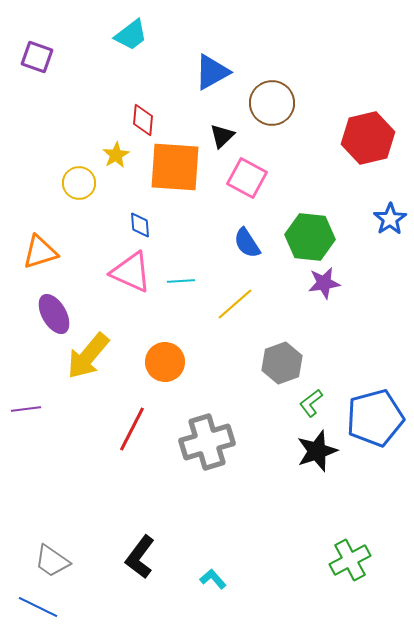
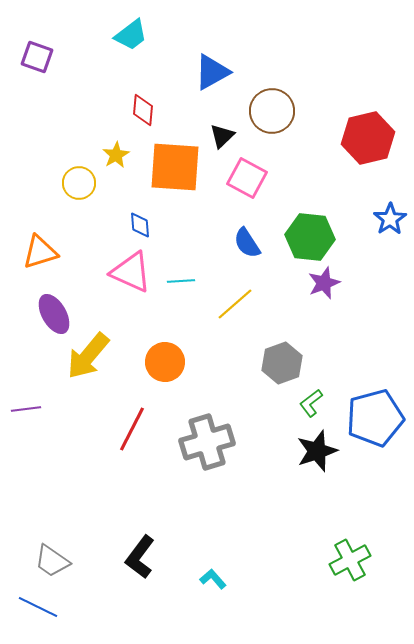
brown circle: moved 8 px down
red diamond: moved 10 px up
purple star: rotated 12 degrees counterclockwise
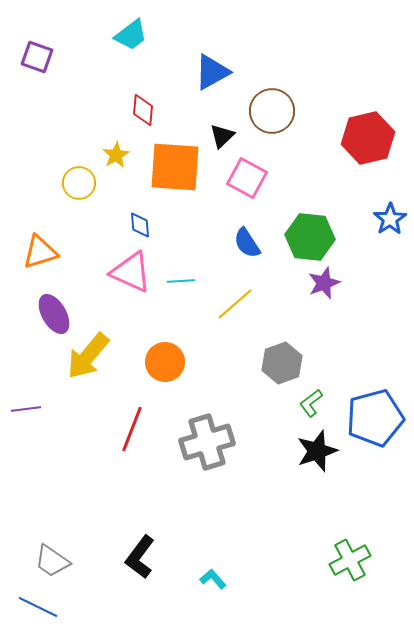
red line: rotated 6 degrees counterclockwise
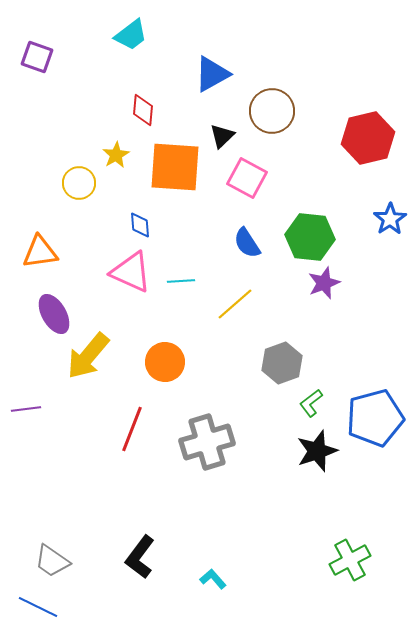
blue triangle: moved 2 px down
orange triangle: rotated 9 degrees clockwise
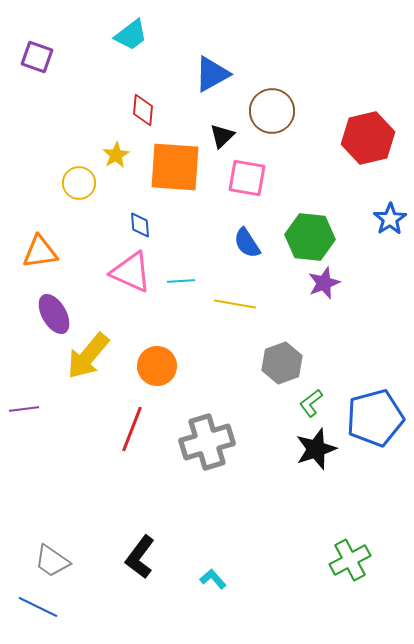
pink square: rotated 18 degrees counterclockwise
yellow line: rotated 51 degrees clockwise
orange circle: moved 8 px left, 4 px down
purple line: moved 2 px left
black star: moved 1 px left, 2 px up
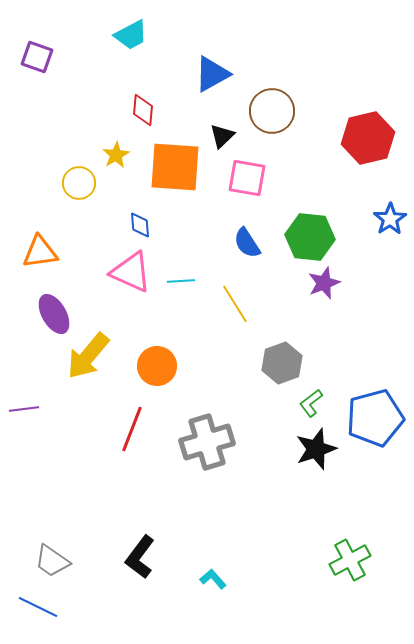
cyan trapezoid: rotated 9 degrees clockwise
yellow line: rotated 48 degrees clockwise
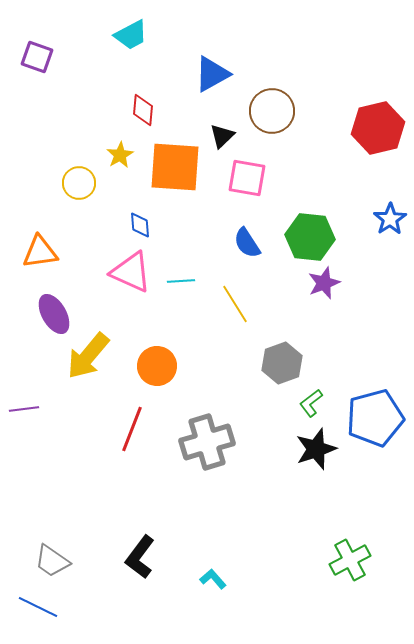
red hexagon: moved 10 px right, 10 px up
yellow star: moved 4 px right
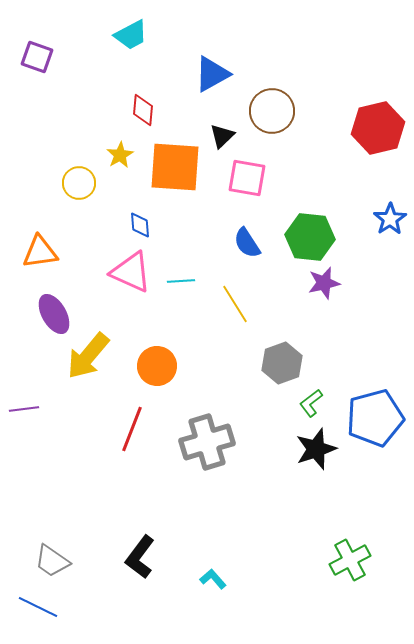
purple star: rotated 8 degrees clockwise
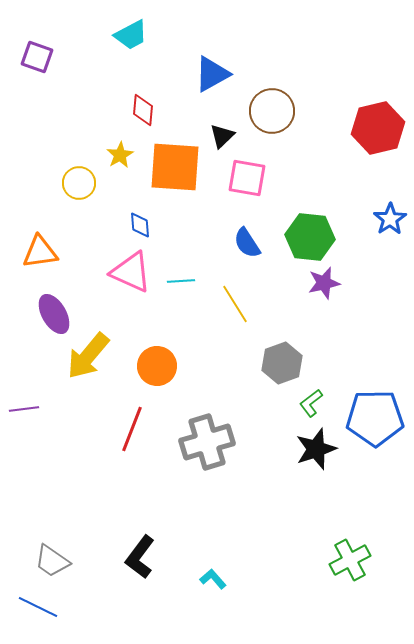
blue pentagon: rotated 14 degrees clockwise
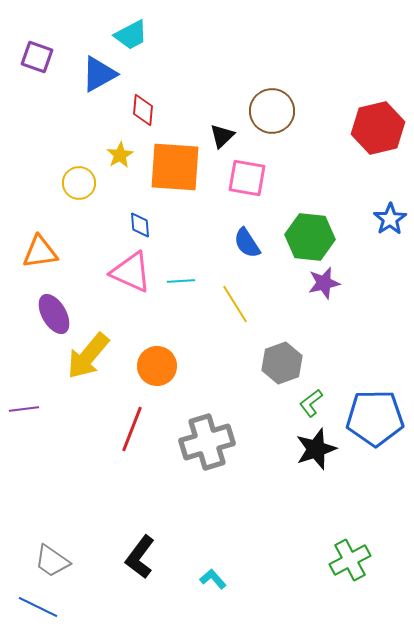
blue triangle: moved 113 px left
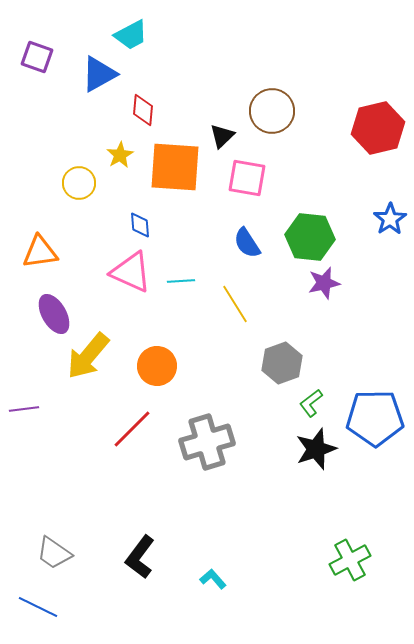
red line: rotated 24 degrees clockwise
gray trapezoid: moved 2 px right, 8 px up
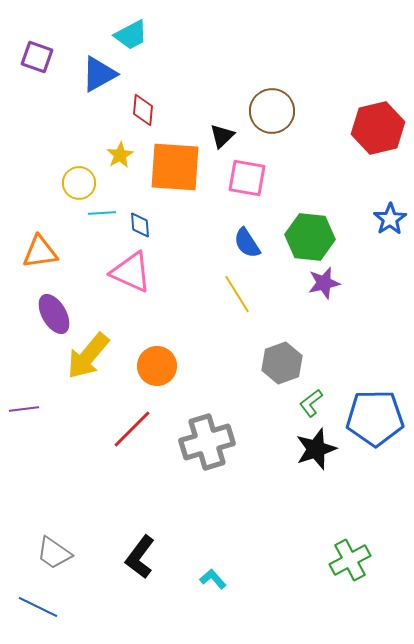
cyan line: moved 79 px left, 68 px up
yellow line: moved 2 px right, 10 px up
